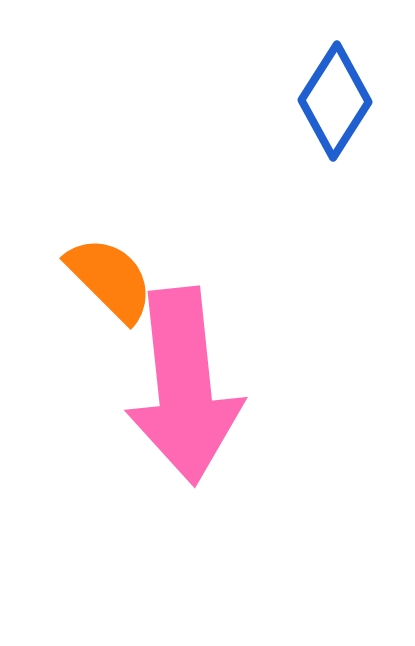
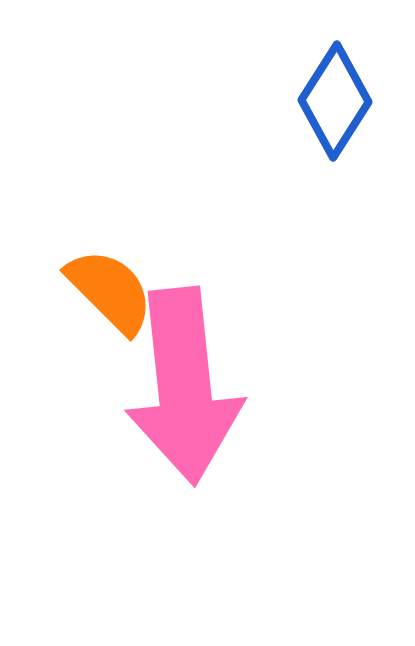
orange semicircle: moved 12 px down
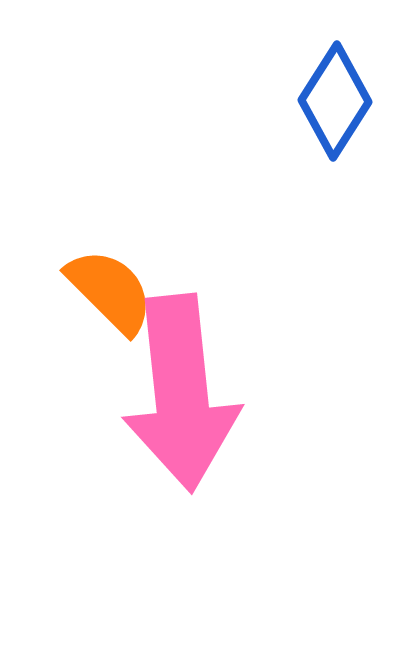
pink arrow: moved 3 px left, 7 px down
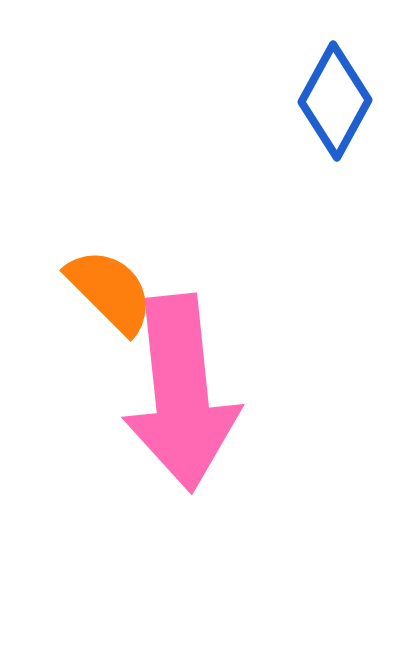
blue diamond: rotated 4 degrees counterclockwise
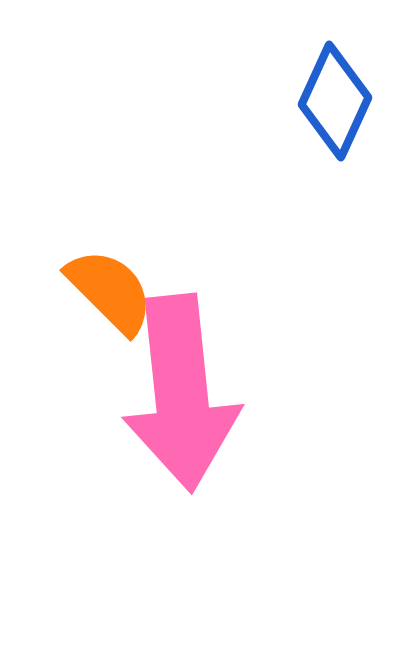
blue diamond: rotated 4 degrees counterclockwise
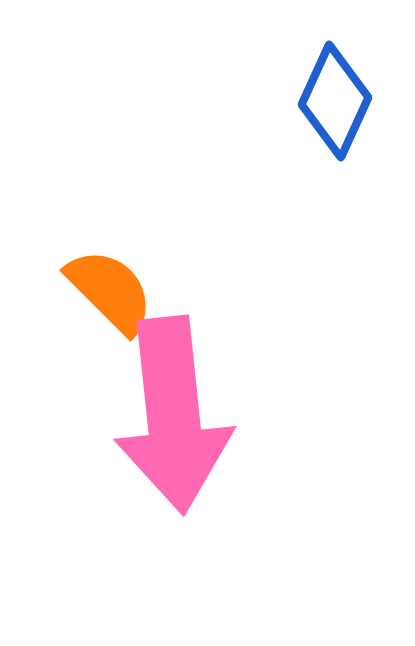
pink arrow: moved 8 px left, 22 px down
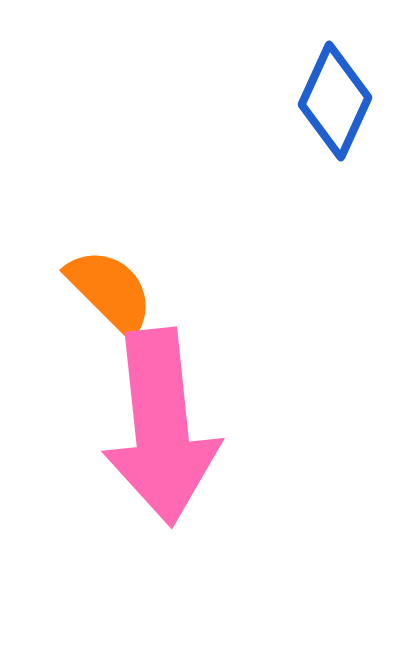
pink arrow: moved 12 px left, 12 px down
